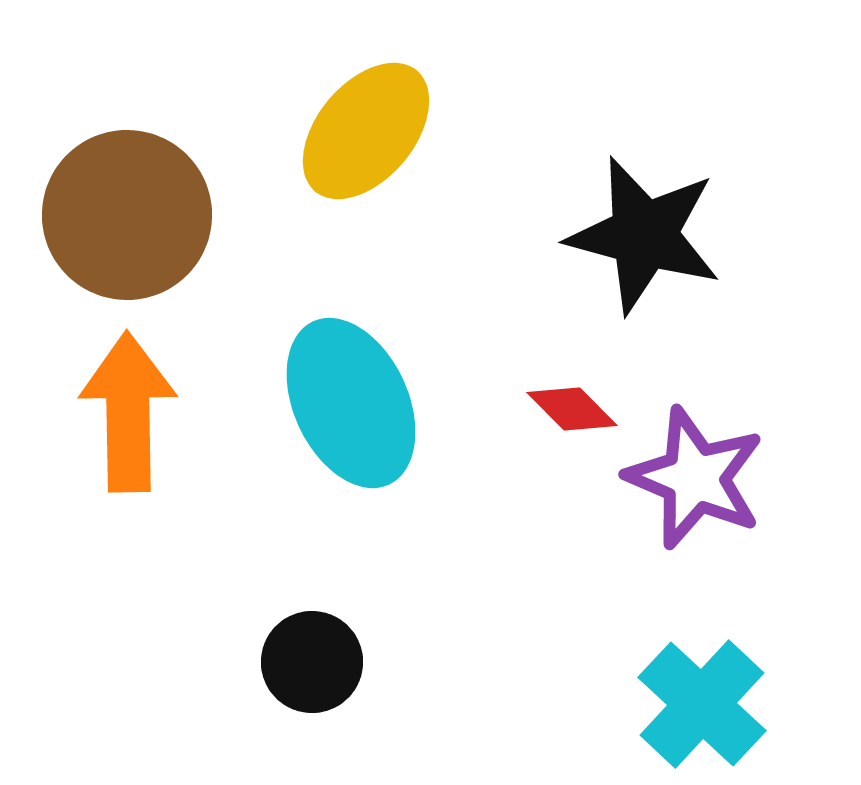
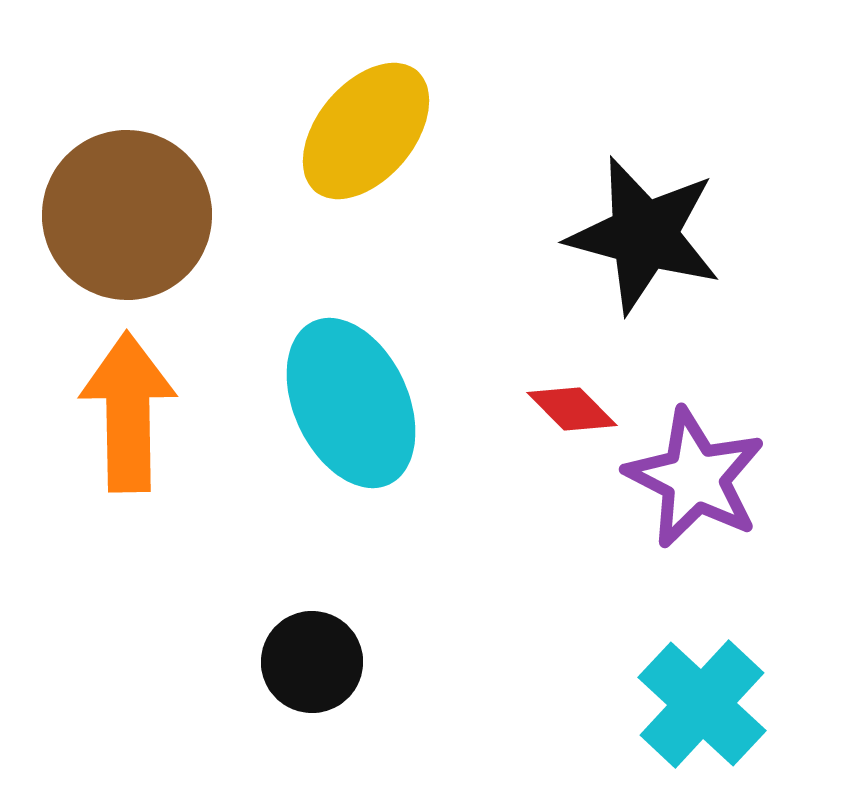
purple star: rotated 4 degrees clockwise
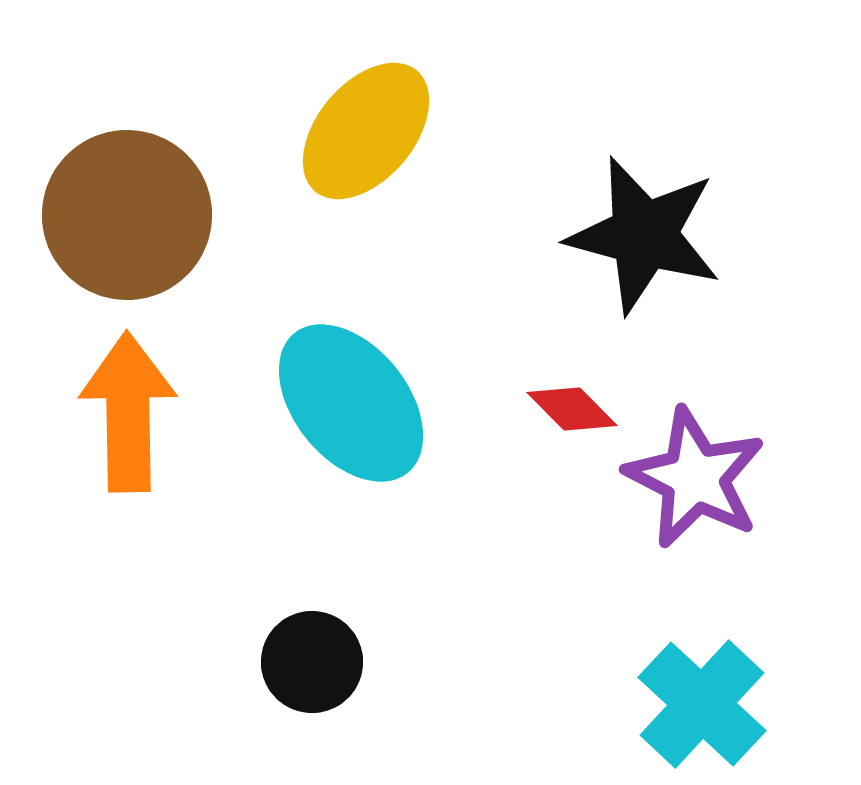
cyan ellipse: rotated 14 degrees counterclockwise
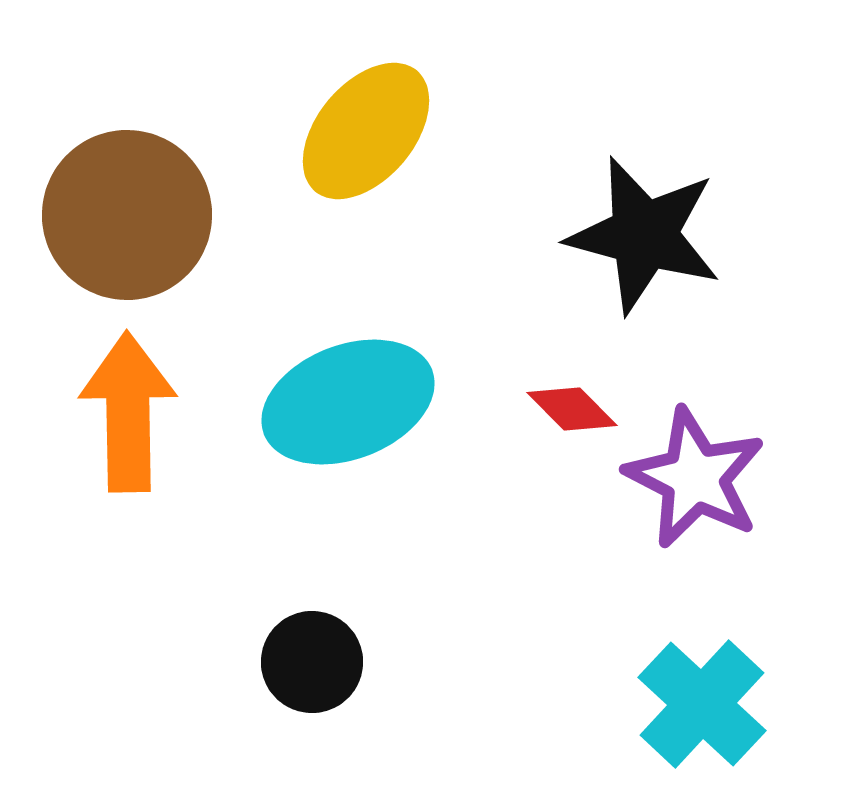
cyan ellipse: moved 3 px left, 1 px up; rotated 72 degrees counterclockwise
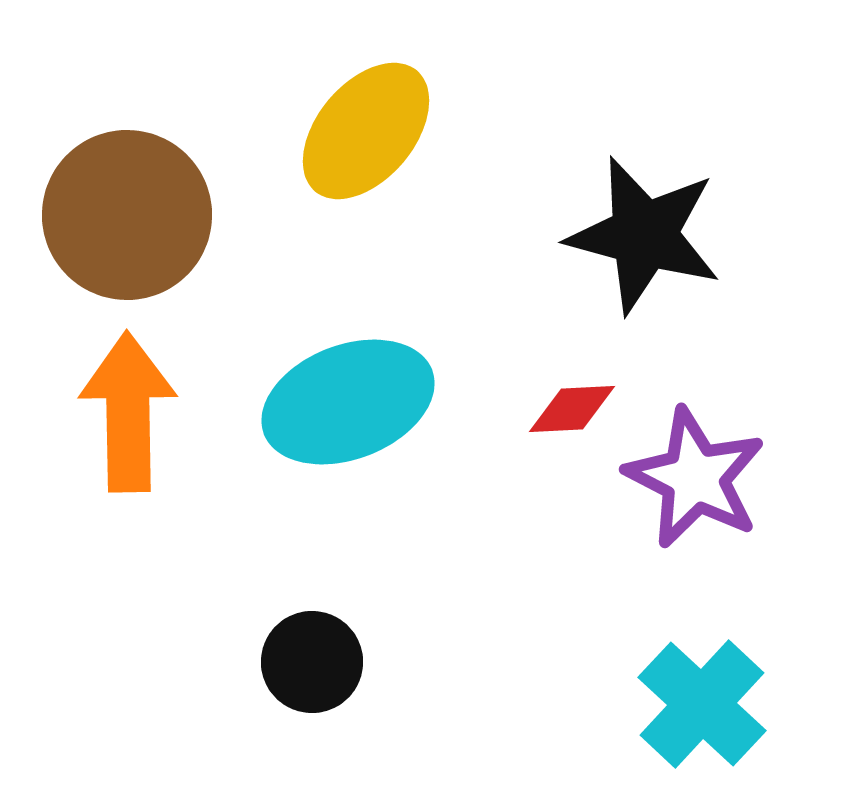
red diamond: rotated 48 degrees counterclockwise
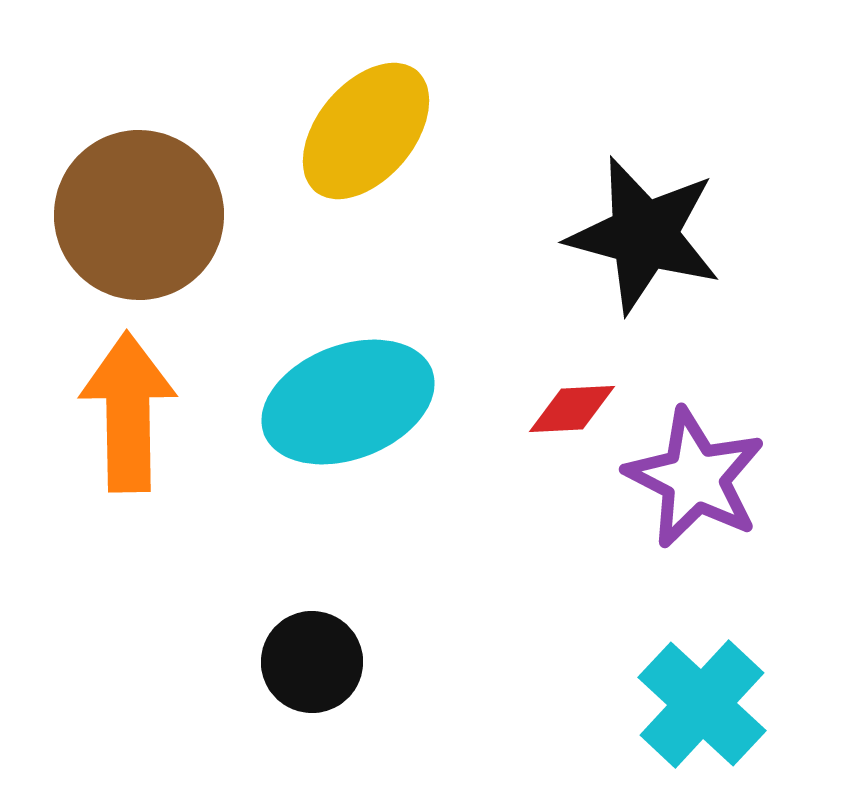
brown circle: moved 12 px right
